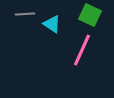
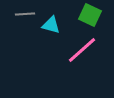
cyan triangle: moved 1 px left, 1 px down; rotated 18 degrees counterclockwise
pink line: rotated 24 degrees clockwise
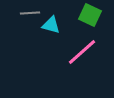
gray line: moved 5 px right, 1 px up
pink line: moved 2 px down
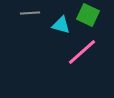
green square: moved 2 px left
cyan triangle: moved 10 px right
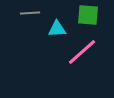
green square: rotated 20 degrees counterclockwise
cyan triangle: moved 4 px left, 4 px down; rotated 18 degrees counterclockwise
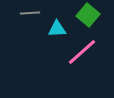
green square: rotated 35 degrees clockwise
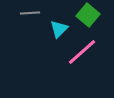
cyan triangle: moved 2 px right; rotated 42 degrees counterclockwise
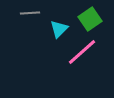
green square: moved 2 px right, 4 px down; rotated 15 degrees clockwise
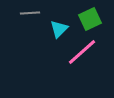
green square: rotated 10 degrees clockwise
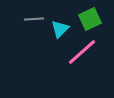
gray line: moved 4 px right, 6 px down
cyan triangle: moved 1 px right
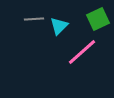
green square: moved 8 px right
cyan triangle: moved 1 px left, 3 px up
